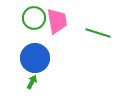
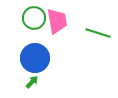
green arrow: rotated 16 degrees clockwise
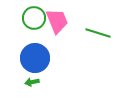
pink trapezoid: rotated 12 degrees counterclockwise
green arrow: rotated 144 degrees counterclockwise
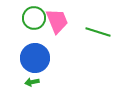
green line: moved 1 px up
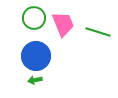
pink trapezoid: moved 6 px right, 3 px down
blue circle: moved 1 px right, 2 px up
green arrow: moved 3 px right, 2 px up
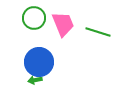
blue circle: moved 3 px right, 6 px down
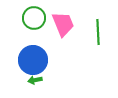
green line: rotated 70 degrees clockwise
blue circle: moved 6 px left, 2 px up
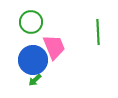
green circle: moved 3 px left, 4 px down
pink trapezoid: moved 9 px left, 23 px down
green arrow: rotated 32 degrees counterclockwise
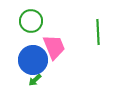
green circle: moved 1 px up
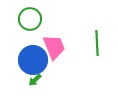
green circle: moved 1 px left, 2 px up
green line: moved 1 px left, 11 px down
